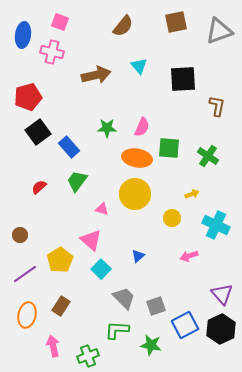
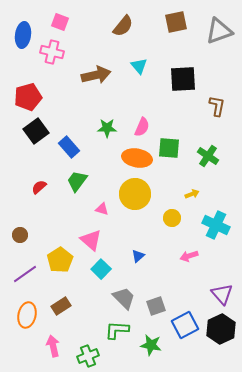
black square at (38, 132): moved 2 px left, 1 px up
brown rectangle at (61, 306): rotated 24 degrees clockwise
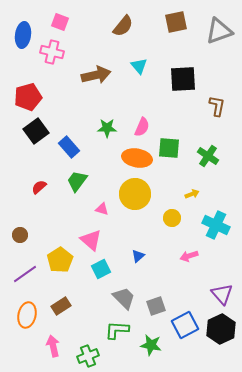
cyan square at (101, 269): rotated 18 degrees clockwise
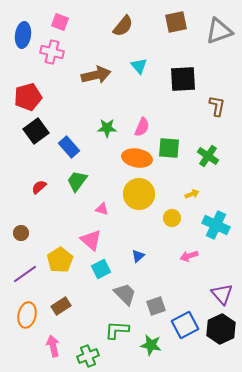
yellow circle at (135, 194): moved 4 px right
brown circle at (20, 235): moved 1 px right, 2 px up
gray trapezoid at (124, 298): moved 1 px right, 4 px up
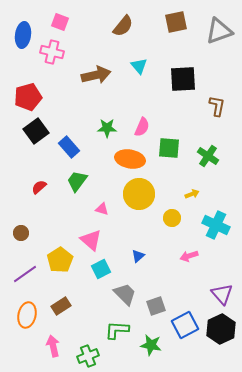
orange ellipse at (137, 158): moved 7 px left, 1 px down
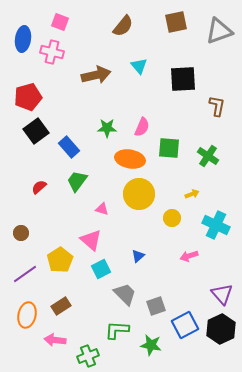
blue ellipse at (23, 35): moved 4 px down
pink arrow at (53, 346): moved 2 px right, 6 px up; rotated 70 degrees counterclockwise
